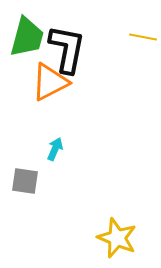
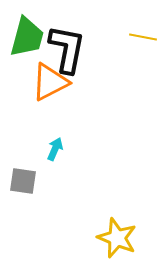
gray square: moved 2 px left
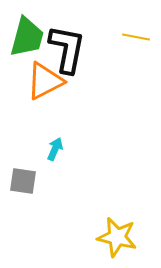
yellow line: moved 7 px left
orange triangle: moved 5 px left, 1 px up
yellow star: moved 1 px up; rotated 9 degrees counterclockwise
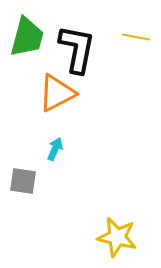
black L-shape: moved 10 px right
orange triangle: moved 12 px right, 12 px down
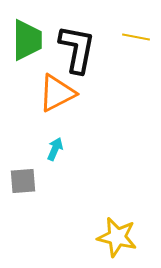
green trapezoid: moved 3 px down; rotated 15 degrees counterclockwise
gray square: rotated 12 degrees counterclockwise
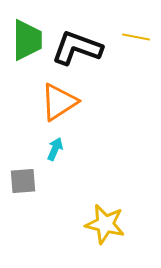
black L-shape: moved 1 px up; rotated 81 degrees counterclockwise
orange triangle: moved 2 px right, 9 px down; rotated 6 degrees counterclockwise
yellow star: moved 12 px left, 13 px up
